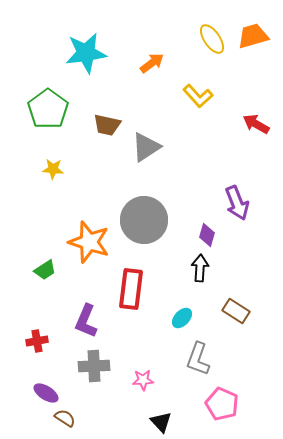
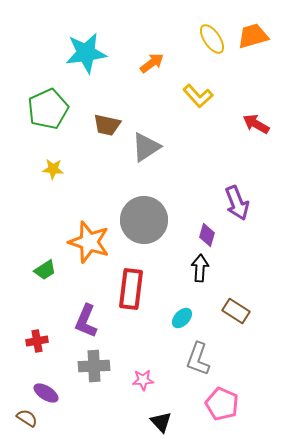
green pentagon: rotated 12 degrees clockwise
brown semicircle: moved 38 px left
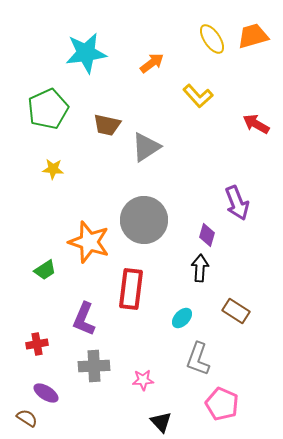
purple L-shape: moved 2 px left, 2 px up
red cross: moved 3 px down
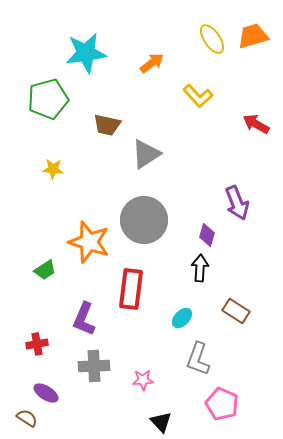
green pentagon: moved 10 px up; rotated 9 degrees clockwise
gray triangle: moved 7 px down
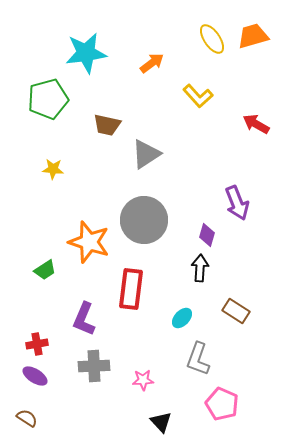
purple ellipse: moved 11 px left, 17 px up
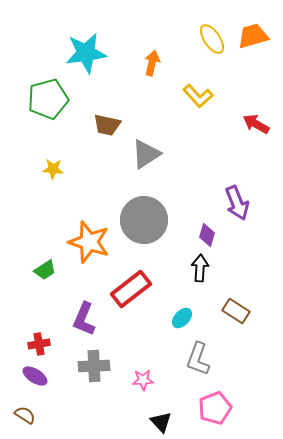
orange arrow: rotated 40 degrees counterclockwise
red rectangle: rotated 45 degrees clockwise
red cross: moved 2 px right
pink pentagon: moved 7 px left, 4 px down; rotated 28 degrees clockwise
brown semicircle: moved 2 px left, 3 px up
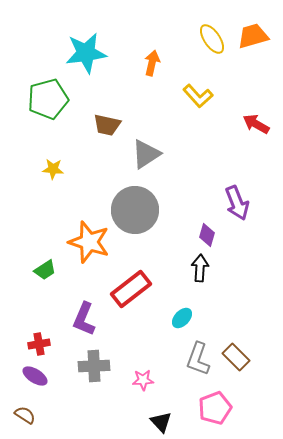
gray circle: moved 9 px left, 10 px up
brown rectangle: moved 46 px down; rotated 12 degrees clockwise
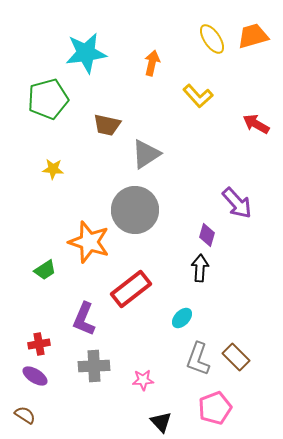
purple arrow: rotated 20 degrees counterclockwise
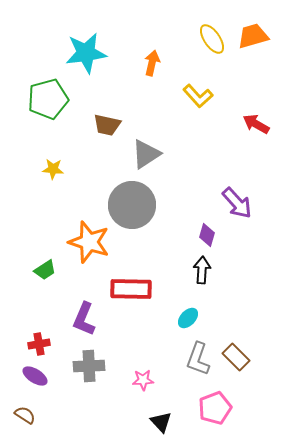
gray circle: moved 3 px left, 5 px up
black arrow: moved 2 px right, 2 px down
red rectangle: rotated 39 degrees clockwise
cyan ellipse: moved 6 px right
gray cross: moved 5 px left
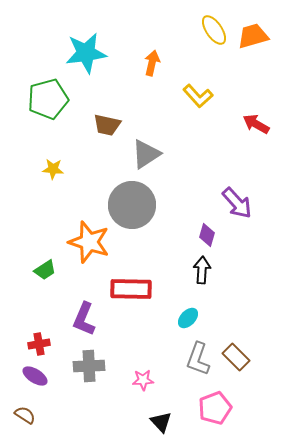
yellow ellipse: moved 2 px right, 9 px up
